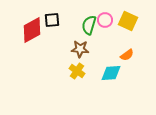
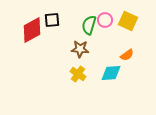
yellow cross: moved 1 px right, 3 px down
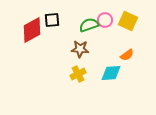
green semicircle: rotated 54 degrees clockwise
yellow cross: rotated 28 degrees clockwise
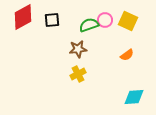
red diamond: moved 9 px left, 13 px up
brown star: moved 2 px left; rotated 12 degrees counterclockwise
cyan diamond: moved 23 px right, 24 px down
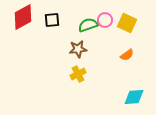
yellow square: moved 1 px left, 2 px down
green semicircle: moved 1 px left
